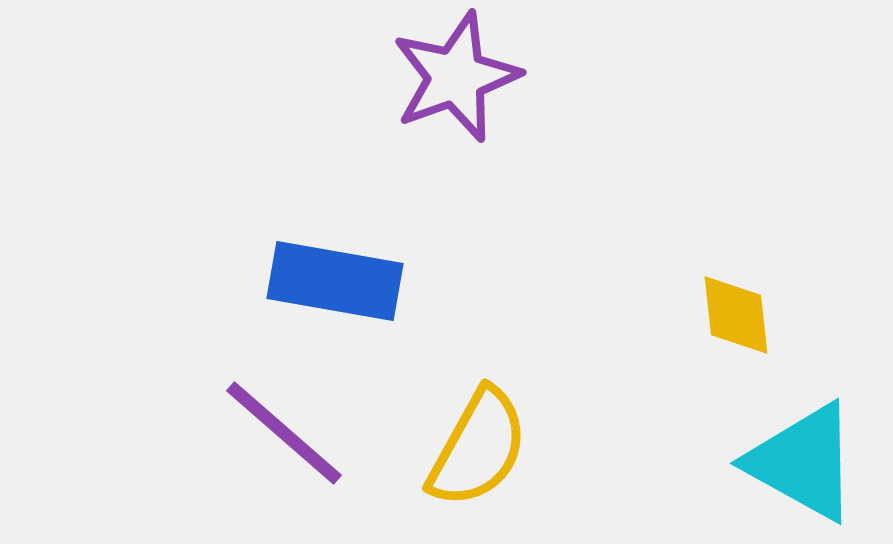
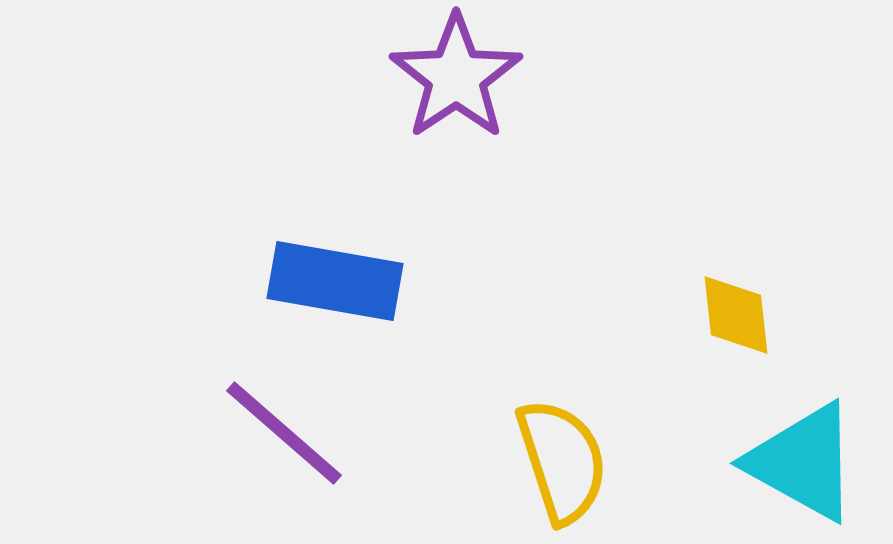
purple star: rotated 14 degrees counterclockwise
yellow semicircle: moved 84 px right, 13 px down; rotated 47 degrees counterclockwise
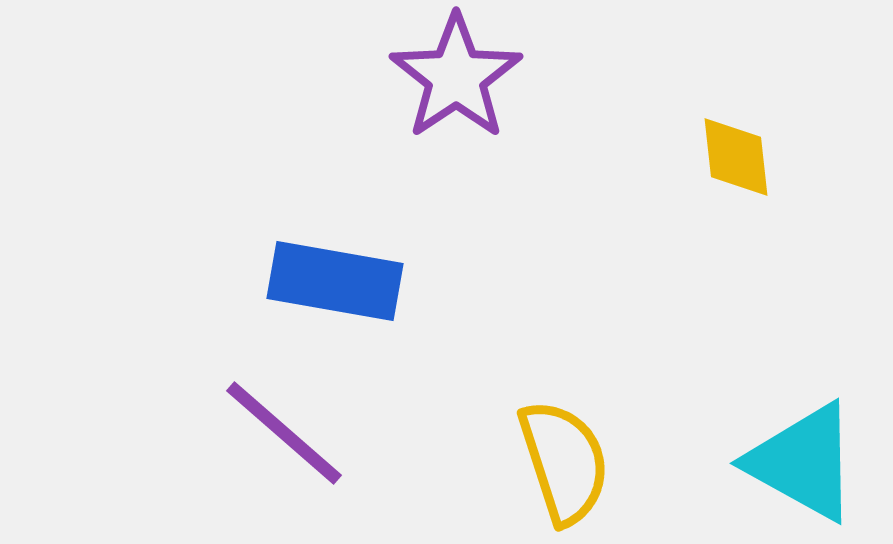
yellow diamond: moved 158 px up
yellow semicircle: moved 2 px right, 1 px down
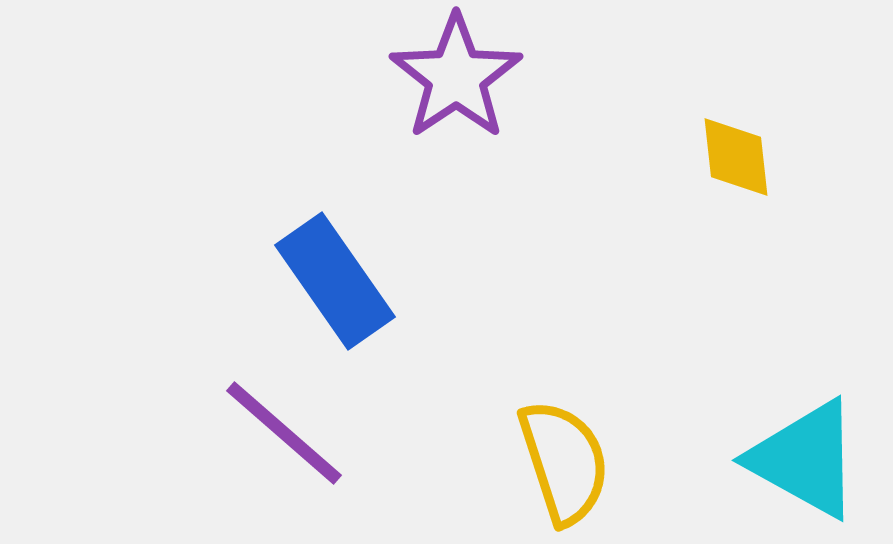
blue rectangle: rotated 45 degrees clockwise
cyan triangle: moved 2 px right, 3 px up
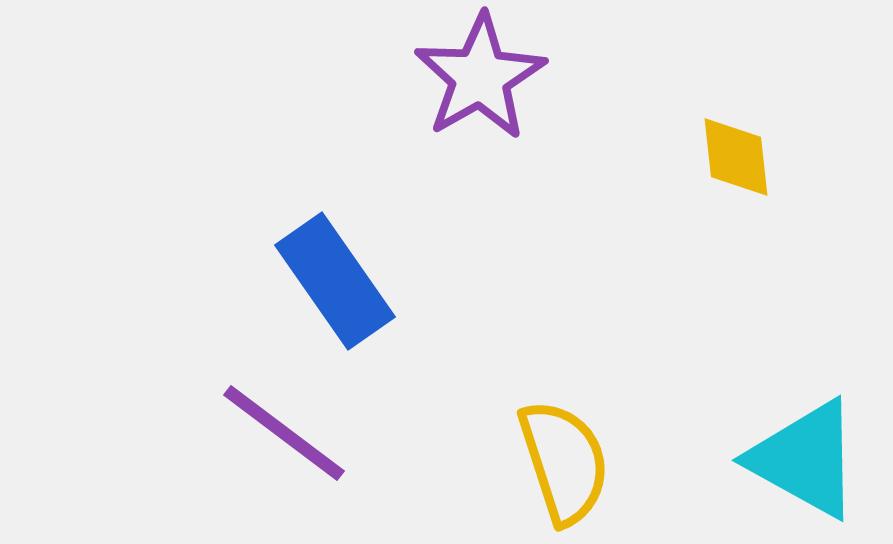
purple star: moved 24 px right; rotated 4 degrees clockwise
purple line: rotated 4 degrees counterclockwise
